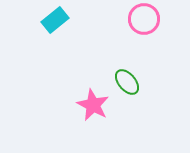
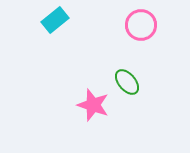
pink circle: moved 3 px left, 6 px down
pink star: rotated 8 degrees counterclockwise
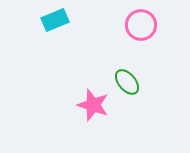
cyan rectangle: rotated 16 degrees clockwise
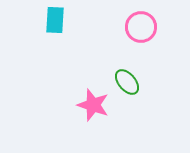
cyan rectangle: rotated 64 degrees counterclockwise
pink circle: moved 2 px down
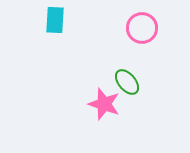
pink circle: moved 1 px right, 1 px down
pink star: moved 11 px right, 1 px up
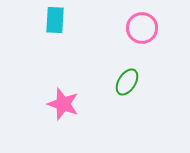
green ellipse: rotated 72 degrees clockwise
pink star: moved 41 px left
